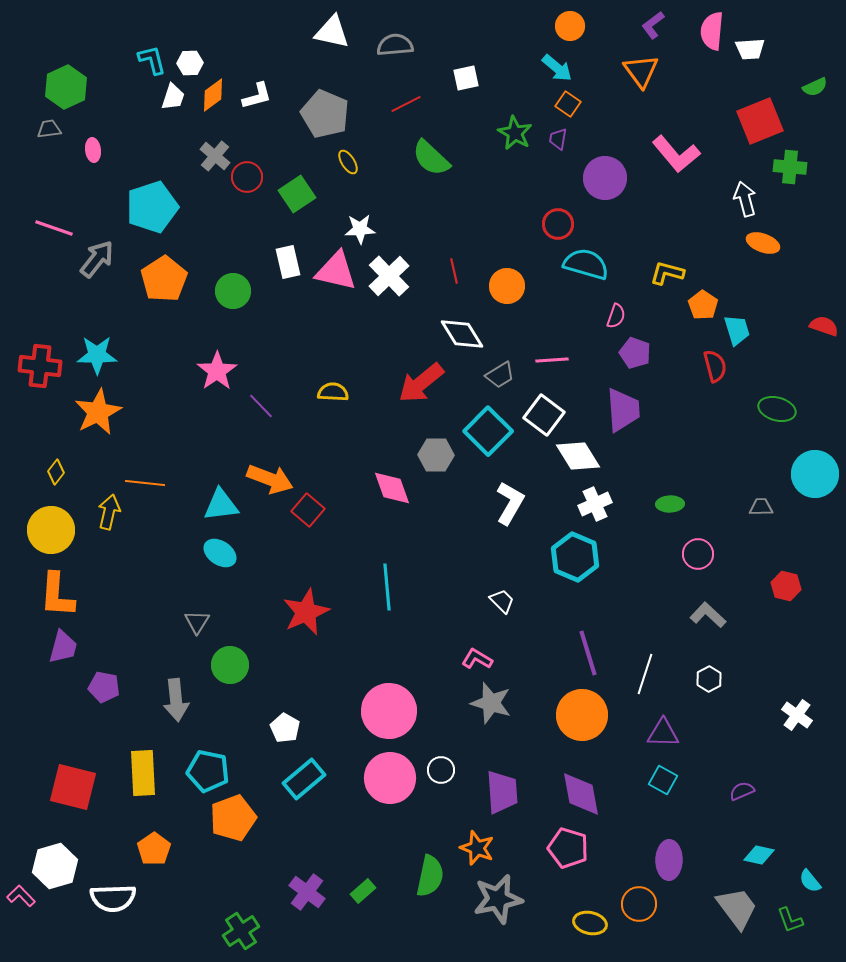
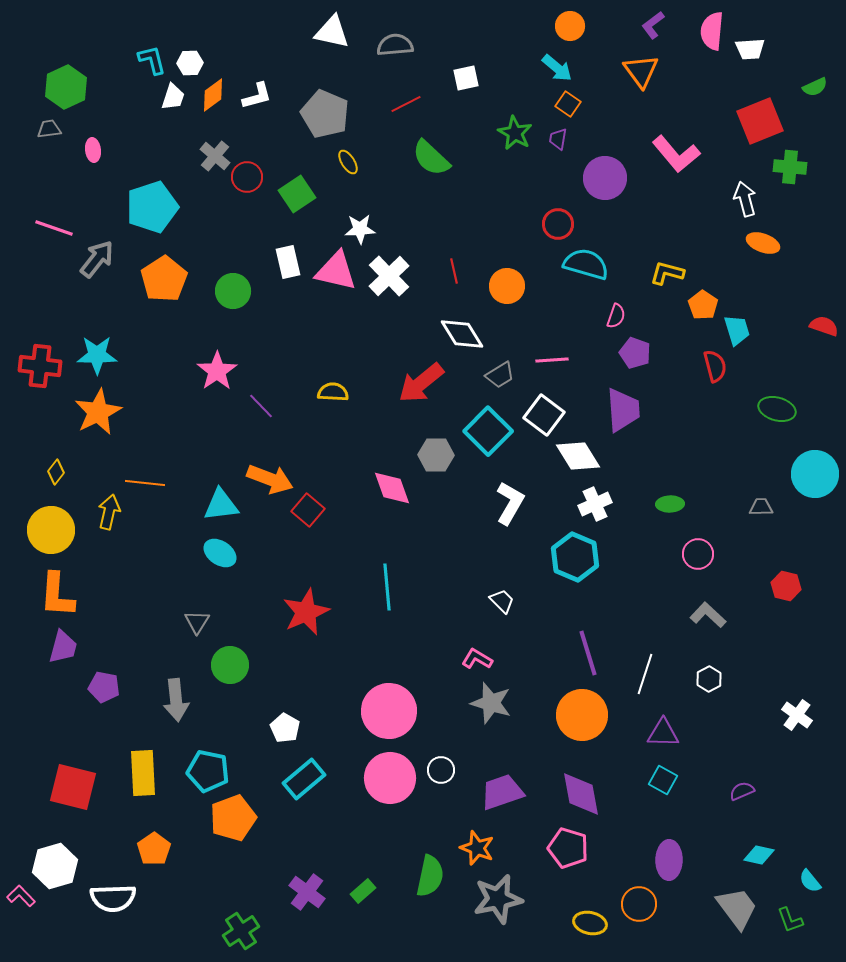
purple trapezoid at (502, 792): rotated 105 degrees counterclockwise
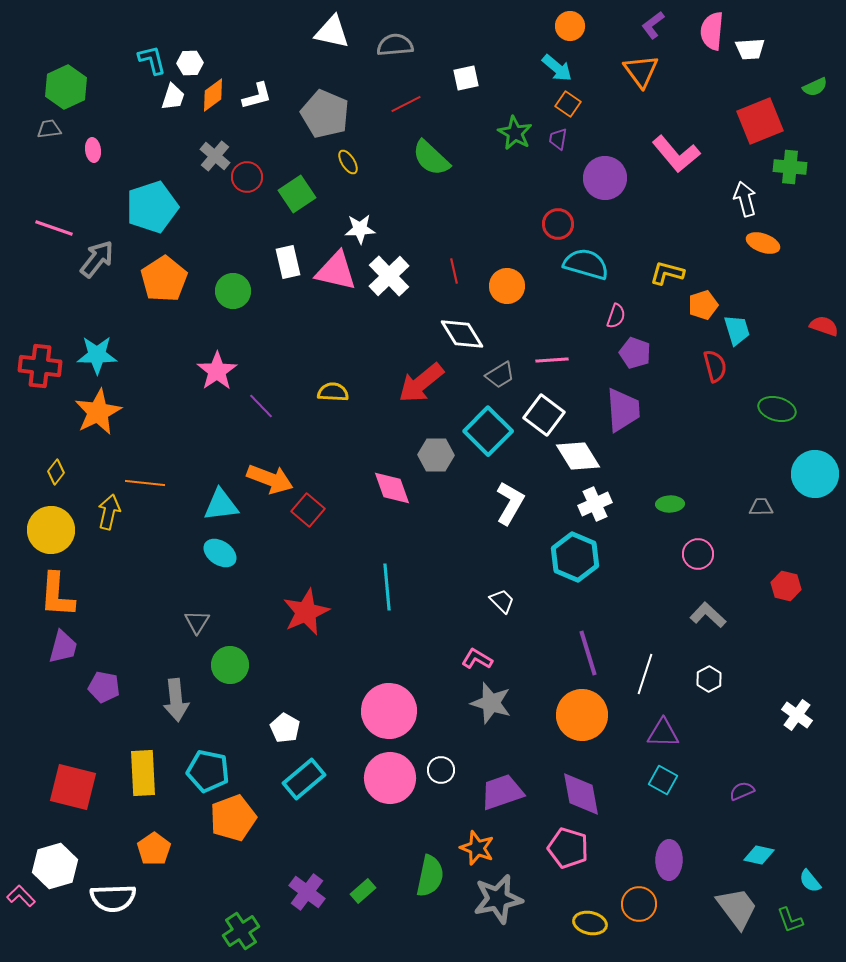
orange pentagon at (703, 305): rotated 20 degrees clockwise
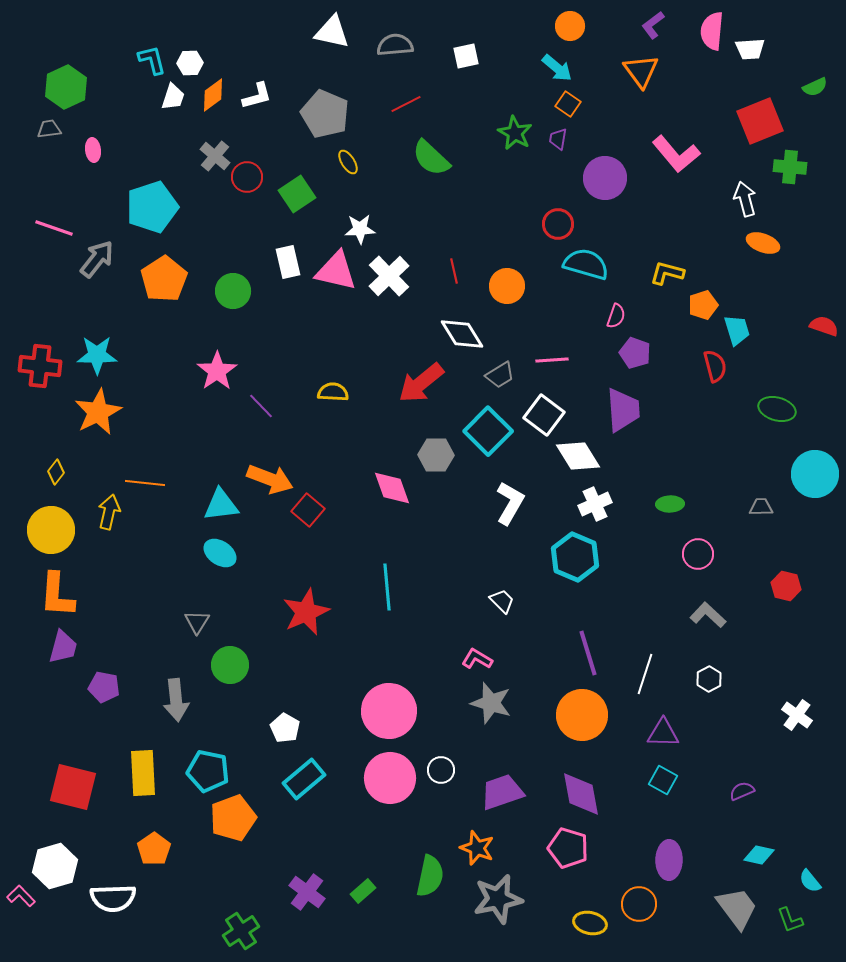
white square at (466, 78): moved 22 px up
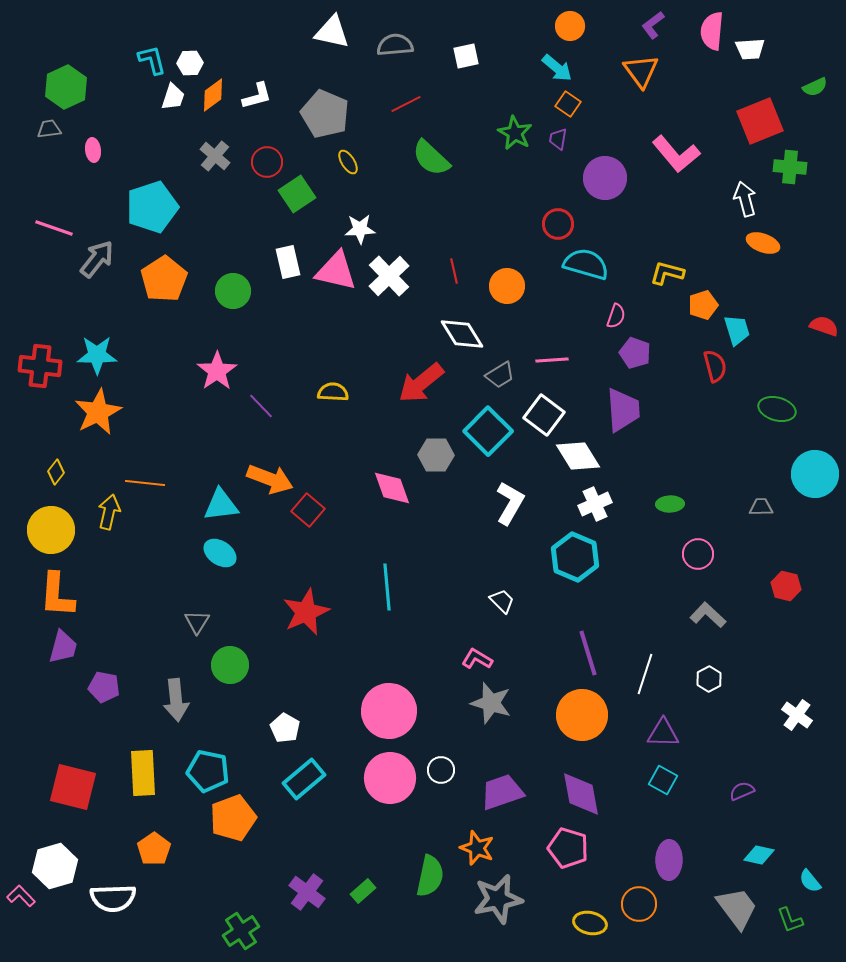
red circle at (247, 177): moved 20 px right, 15 px up
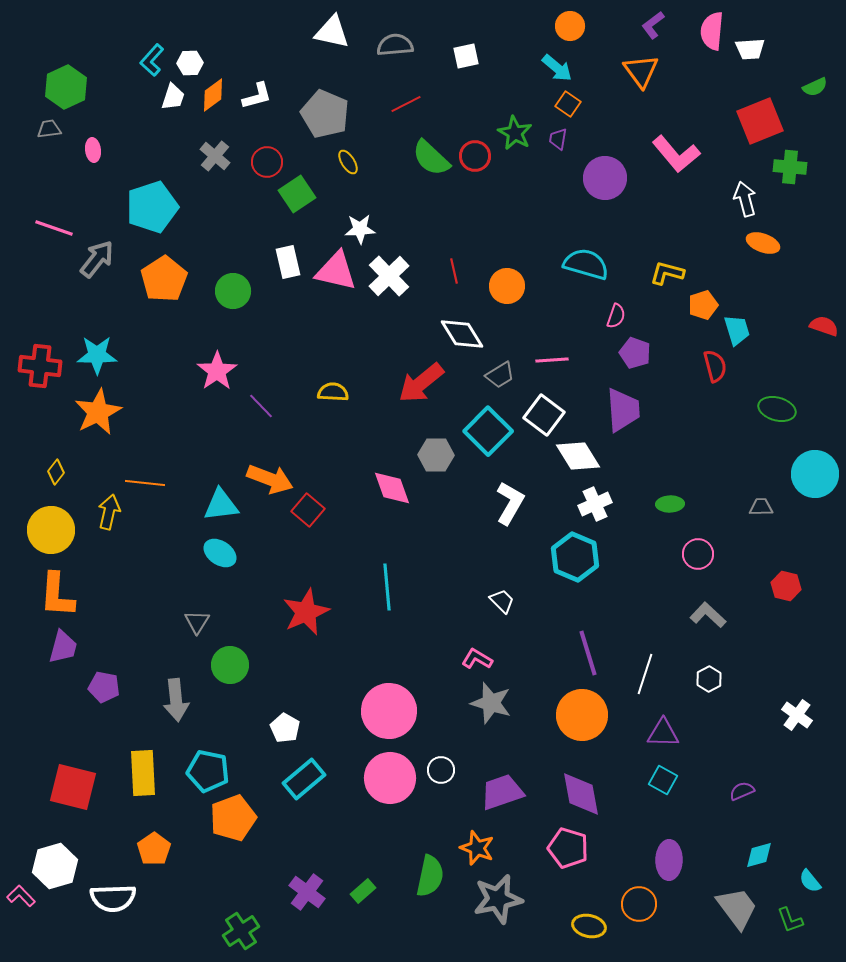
cyan L-shape at (152, 60): rotated 124 degrees counterclockwise
red circle at (558, 224): moved 83 px left, 68 px up
cyan diamond at (759, 855): rotated 28 degrees counterclockwise
yellow ellipse at (590, 923): moved 1 px left, 3 px down
